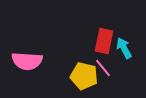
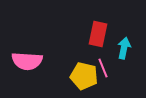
red rectangle: moved 6 px left, 7 px up
cyan arrow: rotated 40 degrees clockwise
pink line: rotated 18 degrees clockwise
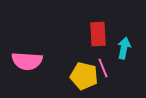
red rectangle: rotated 15 degrees counterclockwise
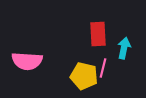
pink line: rotated 36 degrees clockwise
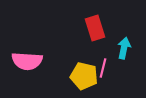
red rectangle: moved 3 px left, 6 px up; rotated 15 degrees counterclockwise
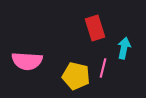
yellow pentagon: moved 8 px left
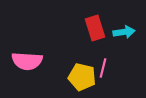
cyan arrow: moved 16 px up; rotated 70 degrees clockwise
yellow pentagon: moved 6 px right, 1 px down
